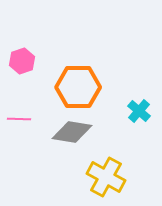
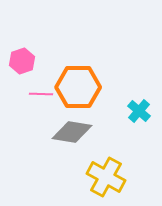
pink line: moved 22 px right, 25 px up
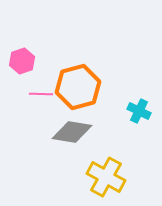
orange hexagon: rotated 15 degrees counterclockwise
cyan cross: rotated 15 degrees counterclockwise
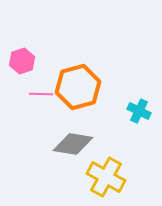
gray diamond: moved 1 px right, 12 px down
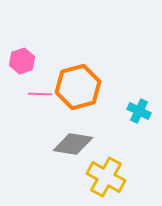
pink line: moved 1 px left
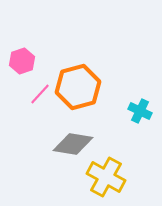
pink line: rotated 50 degrees counterclockwise
cyan cross: moved 1 px right
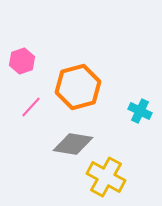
pink line: moved 9 px left, 13 px down
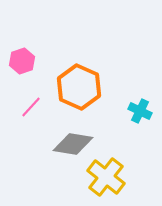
orange hexagon: moved 1 px right; rotated 21 degrees counterclockwise
yellow cross: rotated 9 degrees clockwise
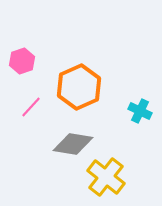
orange hexagon: rotated 12 degrees clockwise
